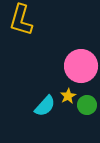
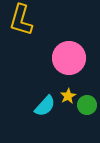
pink circle: moved 12 px left, 8 px up
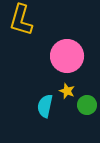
pink circle: moved 2 px left, 2 px up
yellow star: moved 1 px left, 5 px up; rotated 21 degrees counterclockwise
cyan semicircle: rotated 150 degrees clockwise
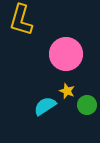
pink circle: moved 1 px left, 2 px up
cyan semicircle: rotated 45 degrees clockwise
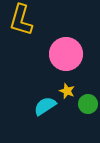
green circle: moved 1 px right, 1 px up
